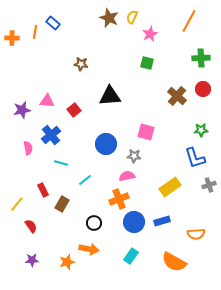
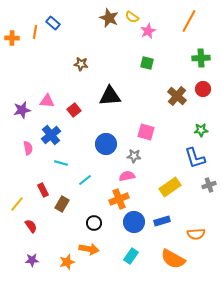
yellow semicircle at (132, 17): rotated 80 degrees counterclockwise
pink star at (150, 34): moved 2 px left, 3 px up
orange semicircle at (174, 262): moved 1 px left, 3 px up
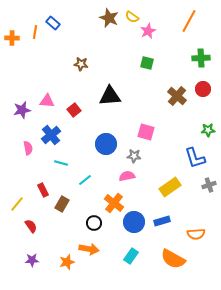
green star at (201, 130): moved 7 px right
orange cross at (119, 199): moved 5 px left, 4 px down; rotated 30 degrees counterclockwise
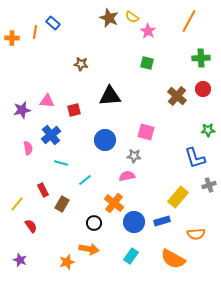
pink star at (148, 31): rotated 14 degrees counterclockwise
red square at (74, 110): rotated 24 degrees clockwise
blue circle at (106, 144): moved 1 px left, 4 px up
yellow rectangle at (170, 187): moved 8 px right, 10 px down; rotated 15 degrees counterclockwise
purple star at (32, 260): moved 12 px left; rotated 24 degrees clockwise
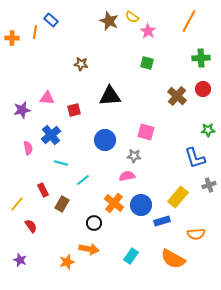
brown star at (109, 18): moved 3 px down
blue rectangle at (53, 23): moved 2 px left, 3 px up
pink triangle at (47, 101): moved 3 px up
cyan line at (85, 180): moved 2 px left
blue circle at (134, 222): moved 7 px right, 17 px up
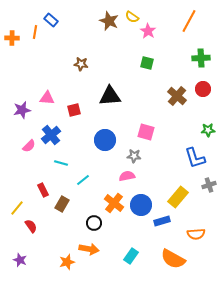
pink semicircle at (28, 148): moved 1 px right, 2 px up; rotated 56 degrees clockwise
yellow line at (17, 204): moved 4 px down
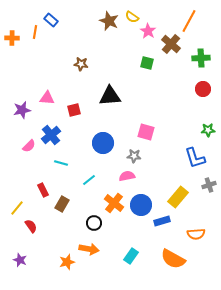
brown cross at (177, 96): moved 6 px left, 52 px up
blue circle at (105, 140): moved 2 px left, 3 px down
cyan line at (83, 180): moved 6 px right
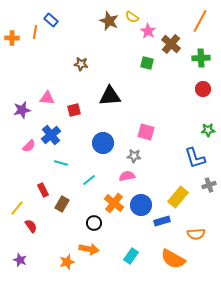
orange line at (189, 21): moved 11 px right
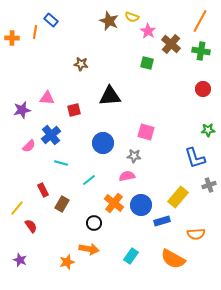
yellow semicircle at (132, 17): rotated 16 degrees counterclockwise
green cross at (201, 58): moved 7 px up; rotated 12 degrees clockwise
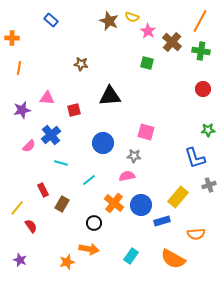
orange line at (35, 32): moved 16 px left, 36 px down
brown cross at (171, 44): moved 1 px right, 2 px up
